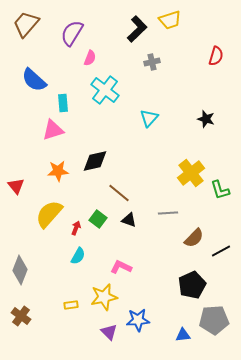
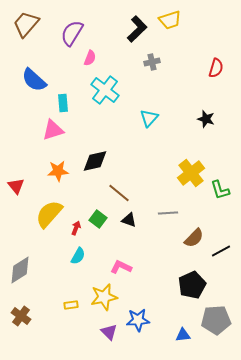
red semicircle: moved 12 px down
gray diamond: rotated 36 degrees clockwise
gray pentagon: moved 2 px right
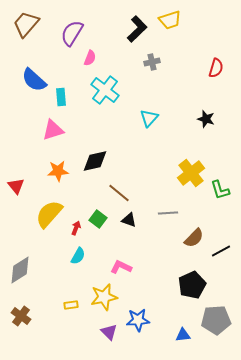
cyan rectangle: moved 2 px left, 6 px up
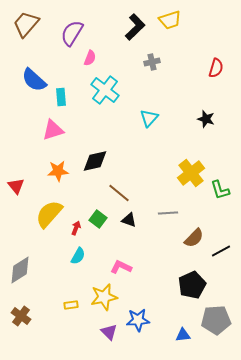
black L-shape: moved 2 px left, 2 px up
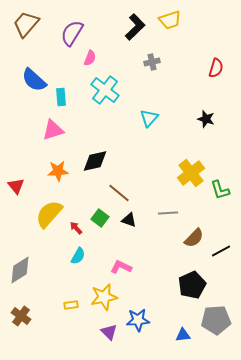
green square: moved 2 px right, 1 px up
red arrow: rotated 64 degrees counterclockwise
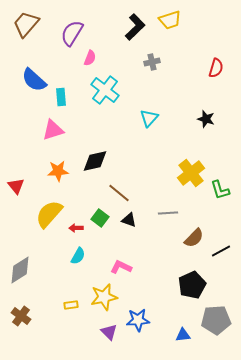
red arrow: rotated 48 degrees counterclockwise
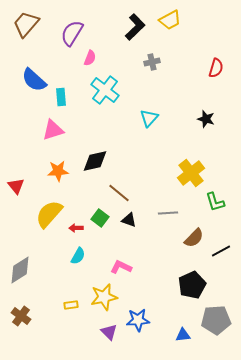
yellow trapezoid: rotated 10 degrees counterclockwise
green L-shape: moved 5 px left, 12 px down
